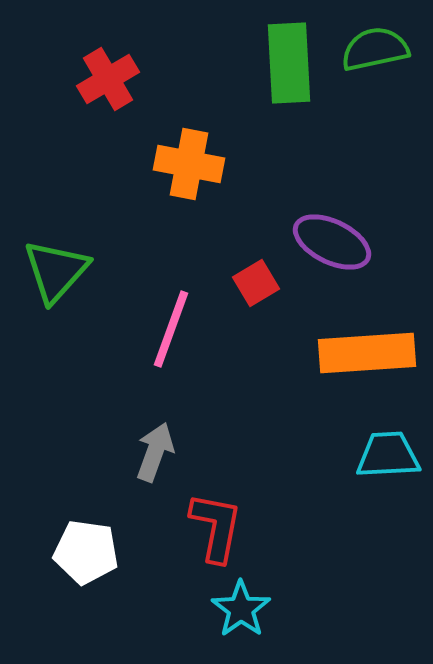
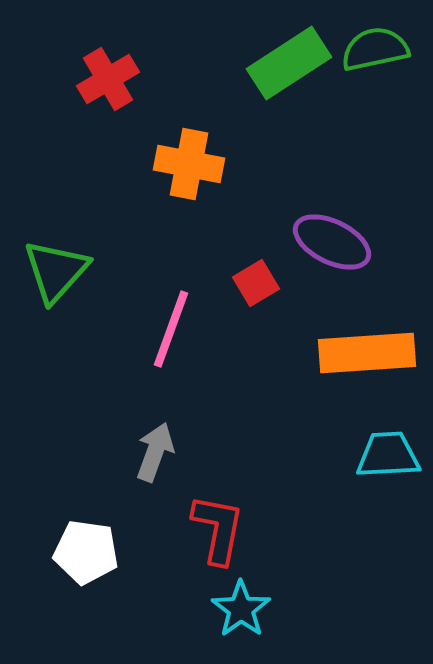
green rectangle: rotated 60 degrees clockwise
red L-shape: moved 2 px right, 2 px down
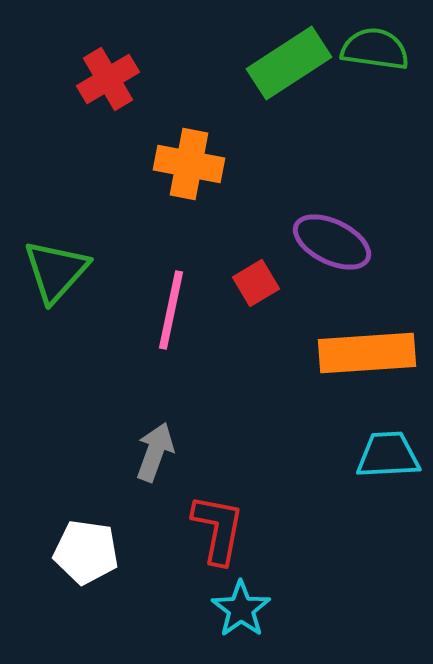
green semicircle: rotated 20 degrees clockwise
pink line: moved 19 px up; rotated 8 degrees counterclockwise
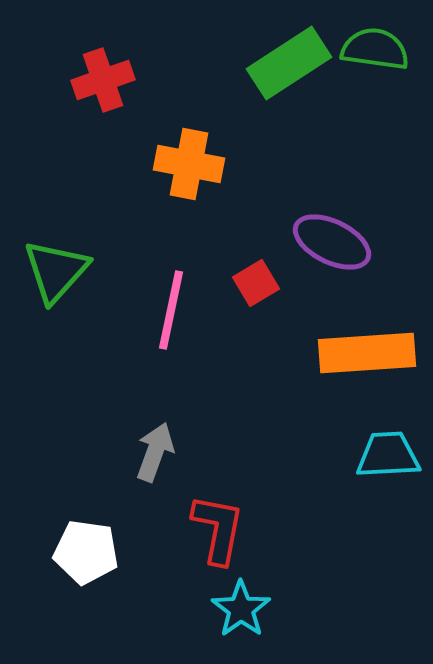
red cross: moved 5 px left, 1 px down; rotated 12 degrees clockwise
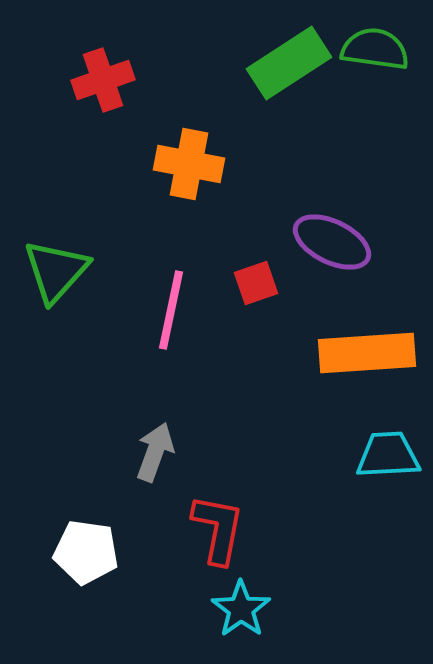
red square: rotated 12 degrees clockwise
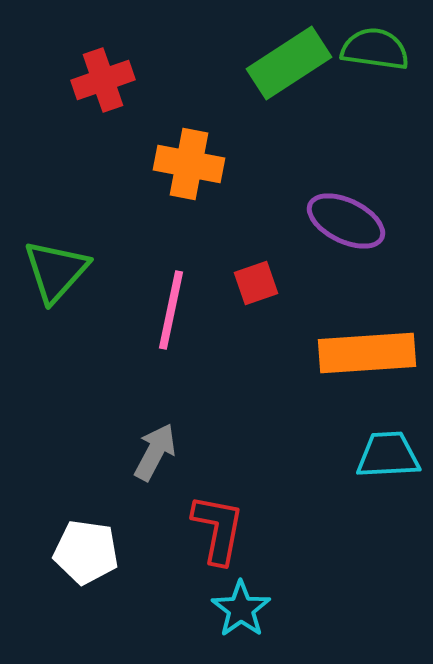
purple ellipse: moved 14 px right, 21 px up
gray arrow: rotated 8 degrees clockwise
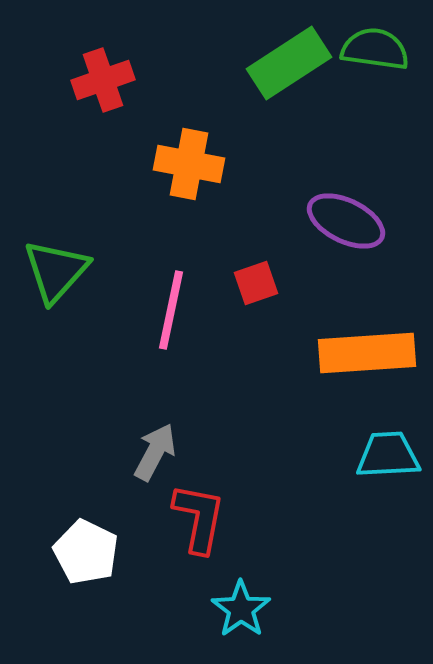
red L-shape: moved 19 px left, 11 px up
white pentagon: rotated 18 degrees clockwise
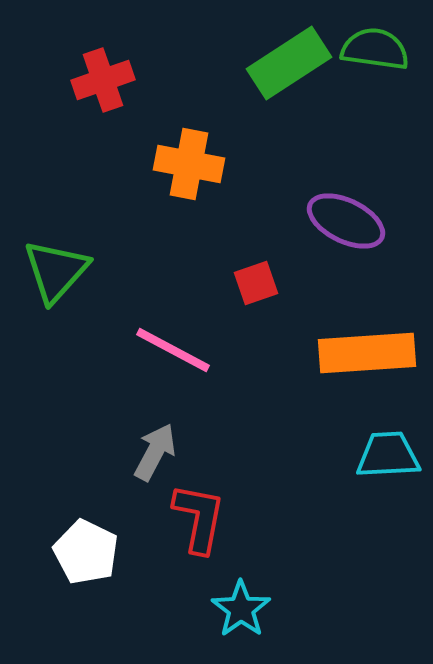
pink line: moved 2 px right, 40 px down; rotated 74 degrees counterclockwise
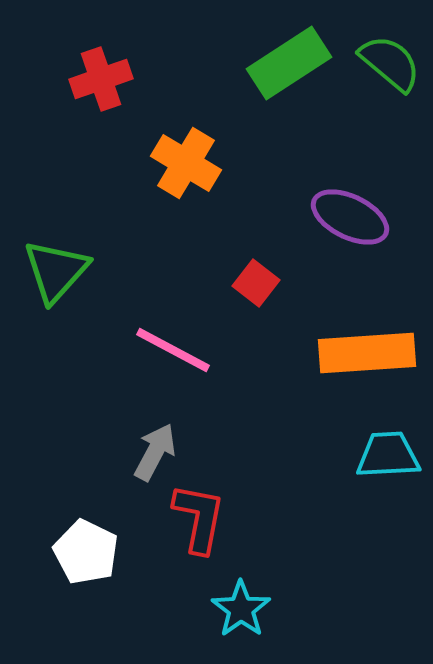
green semicircle: moved 15 px right, 14 px down; rotated 32 degrees clockwise
red cross: moved 2 px left, 1 px up
orange cross: moved 3 px left, 1 px up; rotated 20 degrees clockwise
purple ellipse: moved 4 px right, 4 px up
red square: rotated 33 degrees counterclockwise
